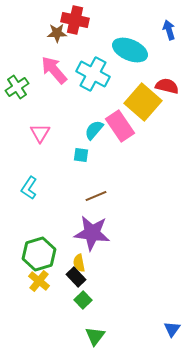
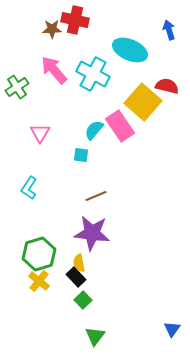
brown star: moved 5 px left, 4 px up
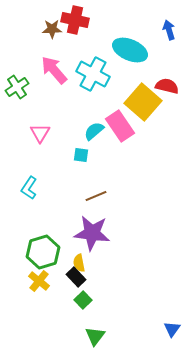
cyan semicircle: moved 1 px down; rotated 10 degrees clockwise
green hexagon: moved 4 px right, 2 px up
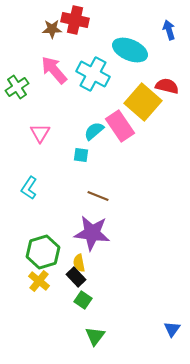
brown line: moved 2 px right; rotated 45 degrees clockwise
green square: rotated 12 degrees counterclockwise
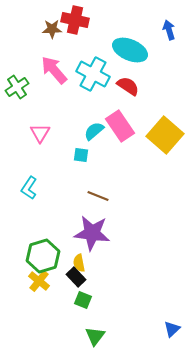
red semicircle: moved 39 px left; rotated 20 degrees clockwise
yellow square: moved 22 px right, 33 px down
green hexagon: moved 4 px down
green square: rotated 12 degrees counterclockwise
blue triangle: rotated 12 degrees clockwise
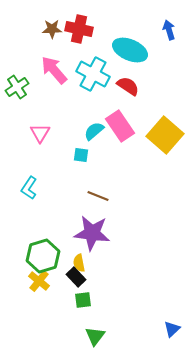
red cross: moved 4 px right, 9 px down
green square: rotated 30 degrees counterclockwise
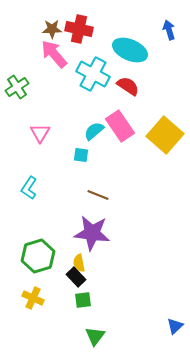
pink arrow: moved 16 px up
brown line: moved 1 px up
green hexagon: moved 5 px left
yellow cross: moved 6 px left, 17 px down; rotated 15 degrees counterclockwise
blue triangle: moved 3 px right, 3 px up
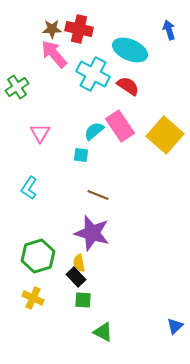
purple star: rotated 9 degrees clockwise
green square: rotated 12 degrees clockwise
green triangle: moved 8 px right, 4 px up; rotated 40 degrees counterclockwise
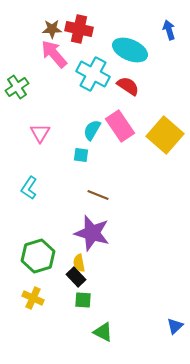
cyan semicircle: moved 2 px left, 1 px up; rotated 20 degrees counterclockwise
